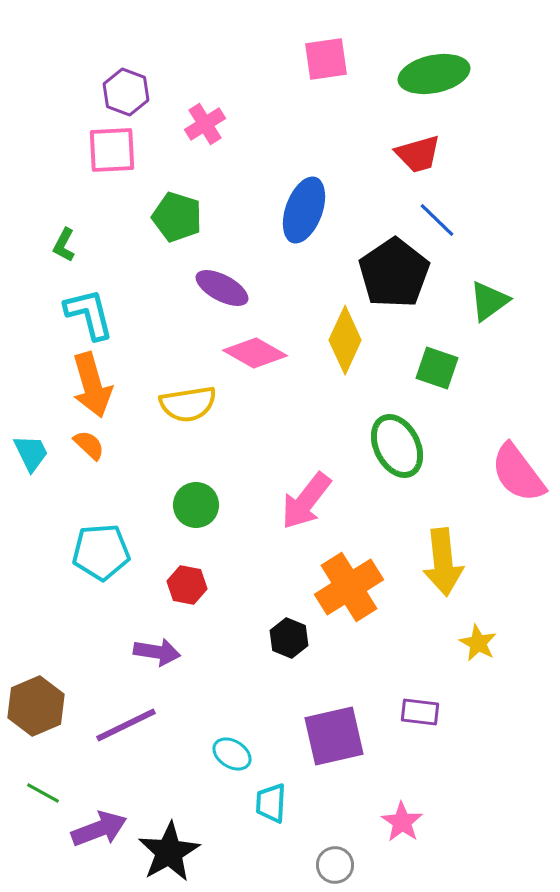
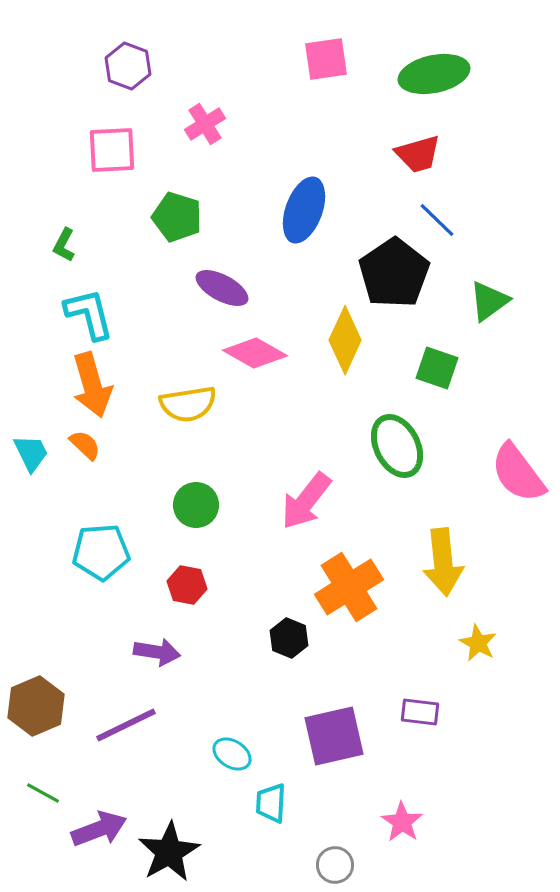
purple hexagon at (126, 92): moved 2 px right, 26 px up
orange semicircle at (89, 445): moved 4 px left
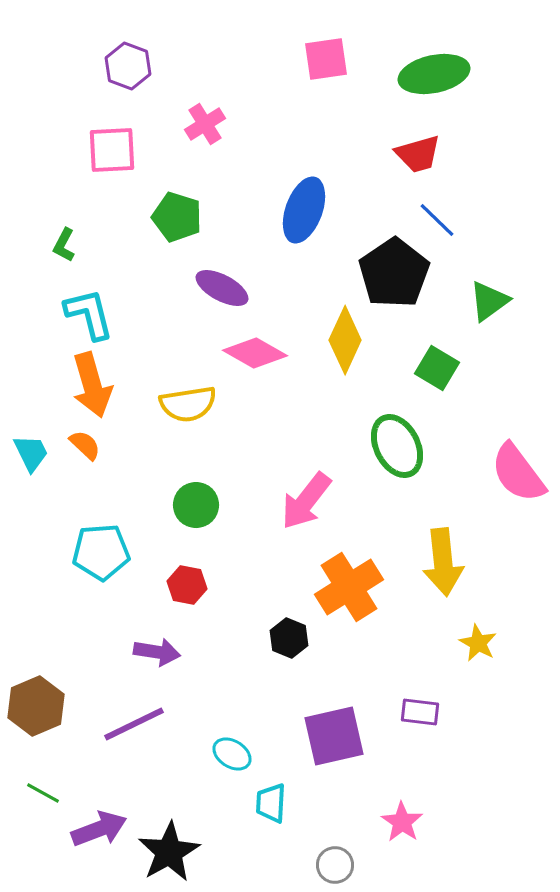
green square at (437, 368): rotated 12 degrees clockwise
purple line at (126, 725): moved 8 px right, 1 px up
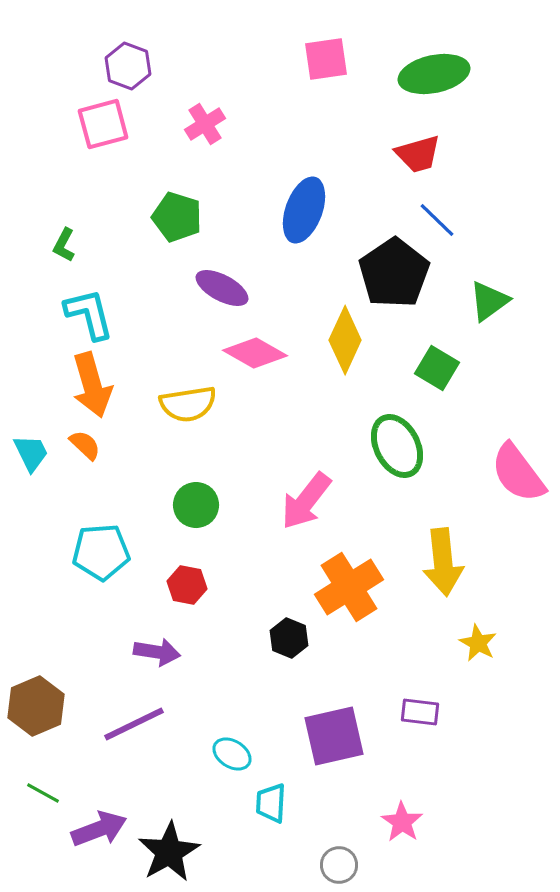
pink square at (112, 150): moved 9 px left, 26 px up; rotated 12 degrees counterclockwise
gray circle at (335, 865): moved 4 px right
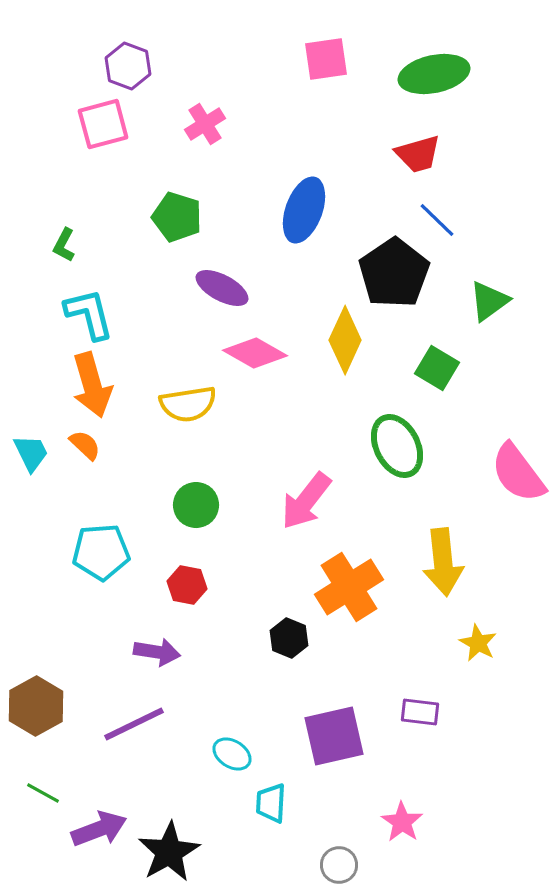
brown hexagon at (36, 706): rotated 6 degrees counterclockwise
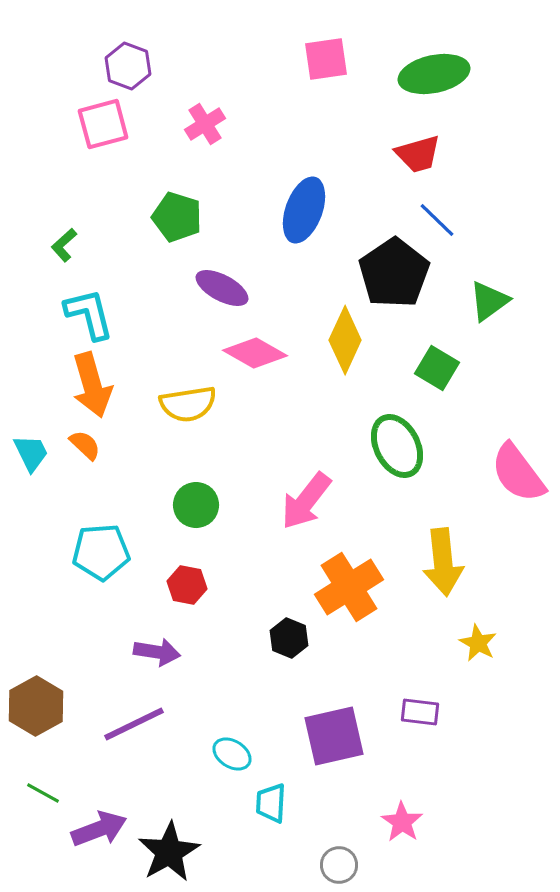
green L-shape at (64, 245): rotated 20 degrees clockwise
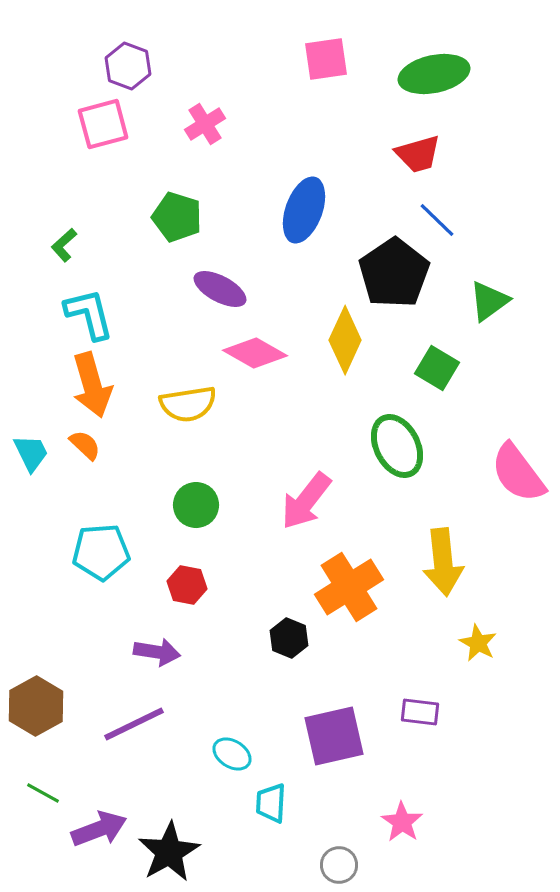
purple ellipse at (222, 288): moved 2 px left, 1 px down
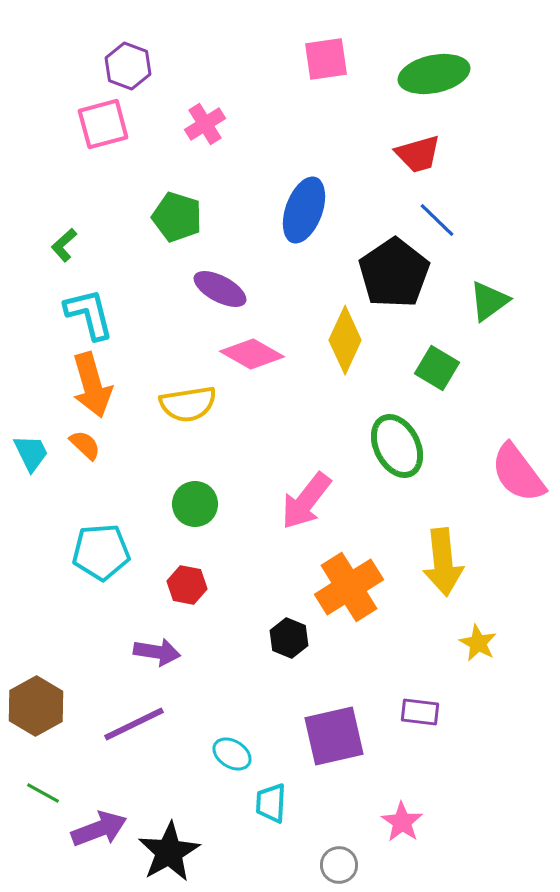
pink diamond at (255, 353): moved 3 px left, 1 px down
green circle at (196, 505): moved 1 px left, 1 px up
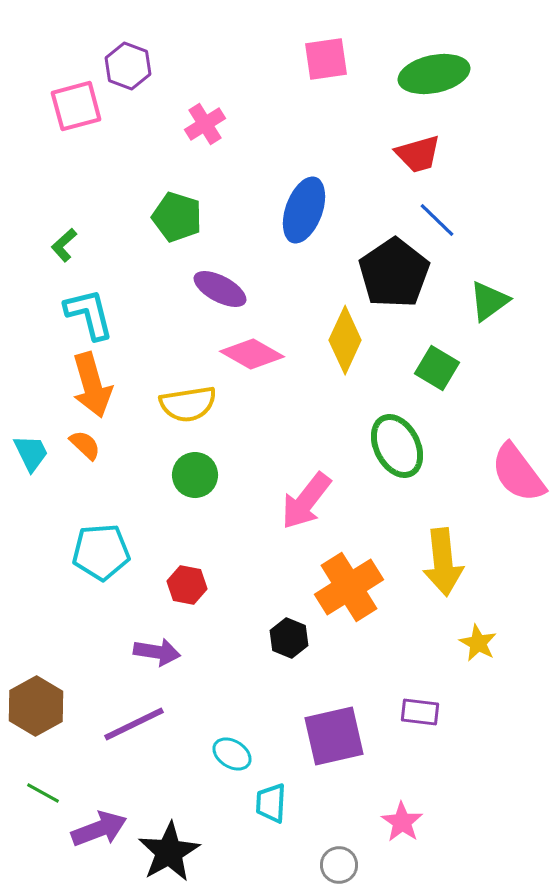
pink square at (103, 124): moved 27 px left, 18 px up
green circle at (195, 504): moved 29 px up
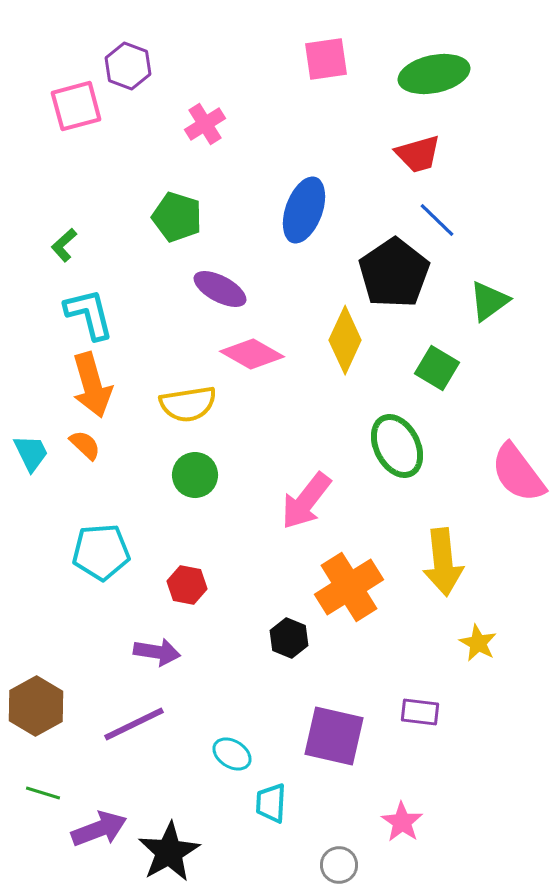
purple square at (334, 736): rotated 26 degrees clockwise
green line at (43, 793): rotated 12 degrees counterclockwise
